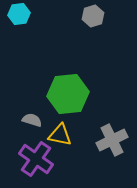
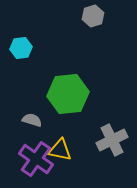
cyan hexagon: moved 2 px right, 34 px down
yellow triangle: moved 15 px down
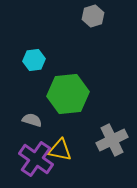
cyan hexagon: moved 13 px right, 12 px down
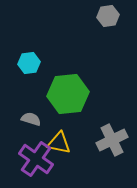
gray hexagon: moved 15 px right; rotated 10 degrees clockwise
cyan hexagon: moved 5 px left, 3 px down
gray semicircle: moved 1 px left, 1 px up
yellow triangle: moved 1 px left, 7 px up
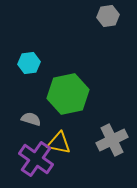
green hexagon: rotated 6 degrees counterclockwise
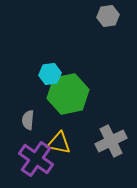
cyan hexagon: moved 21 px right, 11 px down
gray semicircle: moved 3 px left, 1 px down; rotated 102 degrees counterclockwise
gray cross: moved 1 px left, 1 px down
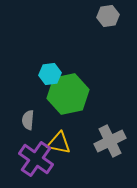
gray cross: moved 1 px left
